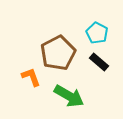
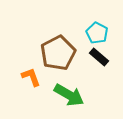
black rectangle: moved 5 px up
green arrow: moved 1 px up
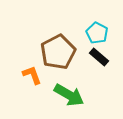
brown pentagon: moved 1 px up
orange L-shape: moved 1 px right, 2 px up
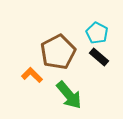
orange L-shape: rotated 25 degrees counterclockwise
green arrow: rotated 20 degrees clockwise
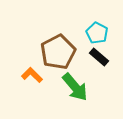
green arrow: moved 6 px right, 8 px up
